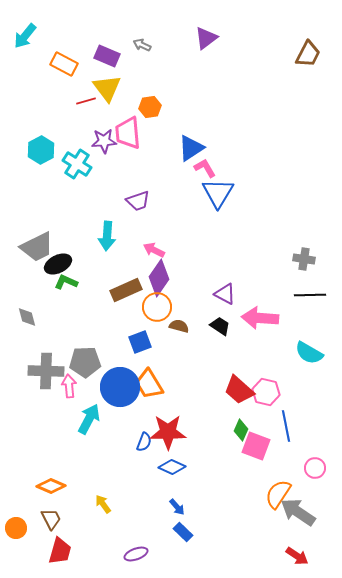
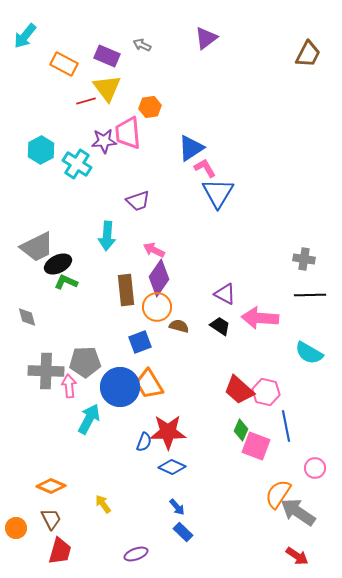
brown rectangle at (126, 290): rotated 72 degrees counterclockwise
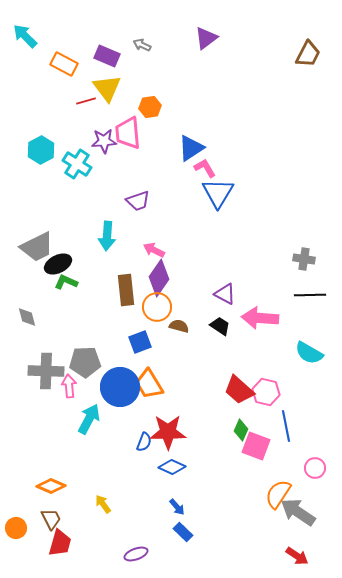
cyan arrow at (25, 36): rotated 96 degrees clockwise
red trapezoid at (60, 551): moved 8 px up
